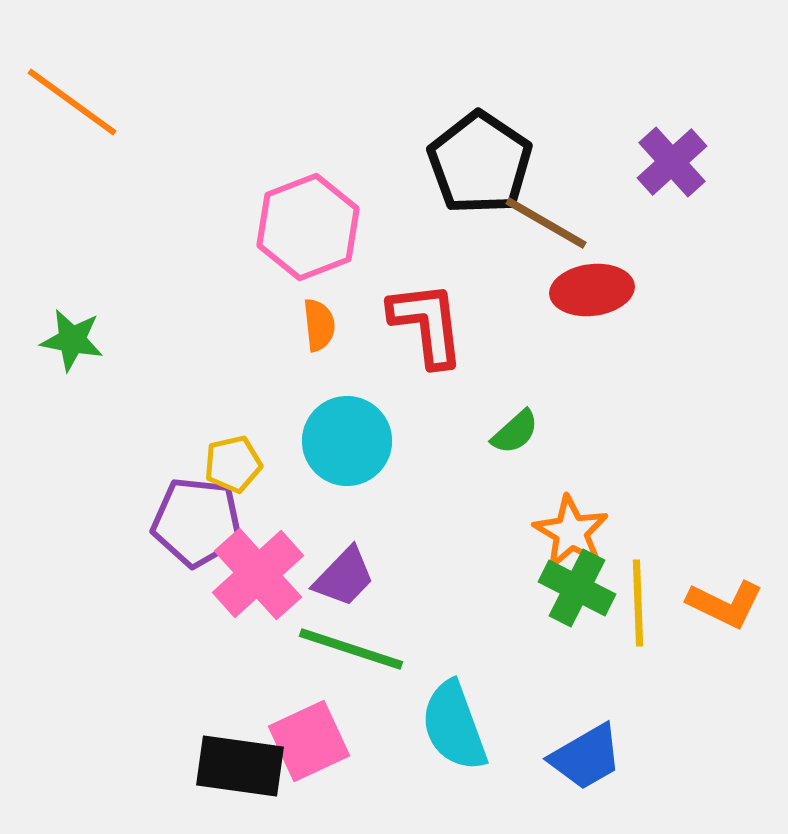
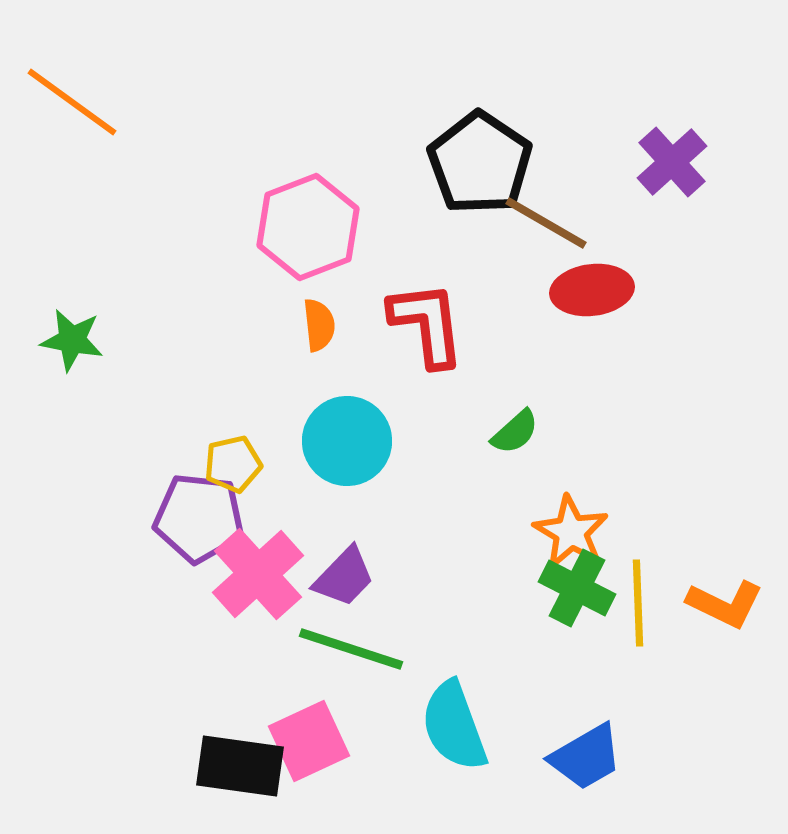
purple pentagon: moved 2 px right, 4 px up
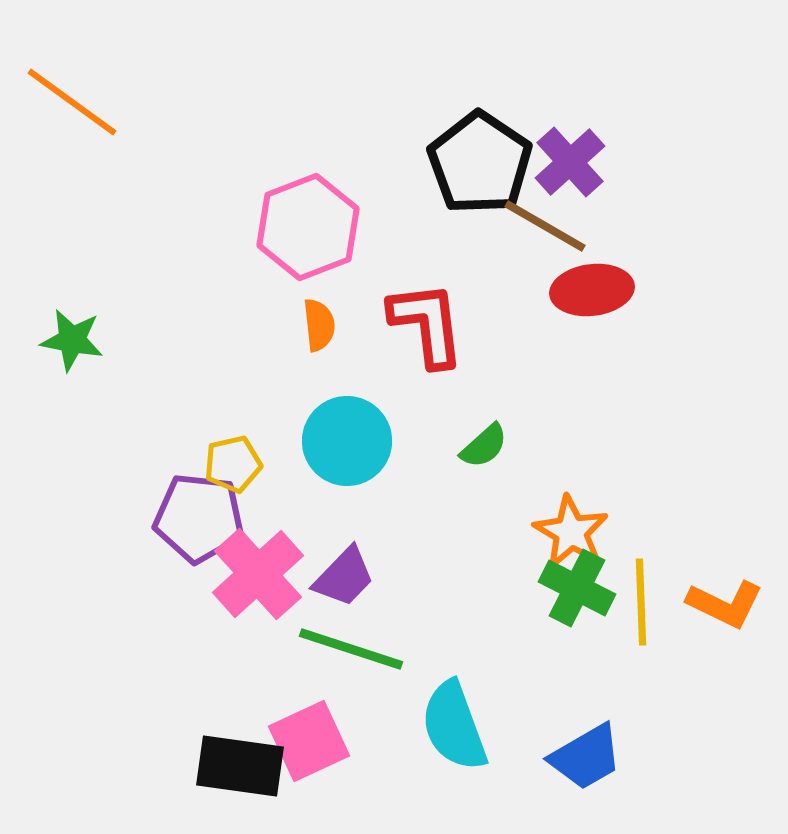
purple cross: moved 102 px left
brown line: moved 1 px left, 3 px down
green semicircle: moved 31 px left, 14 px down
yellow line: moved 3 px right, 1 px up
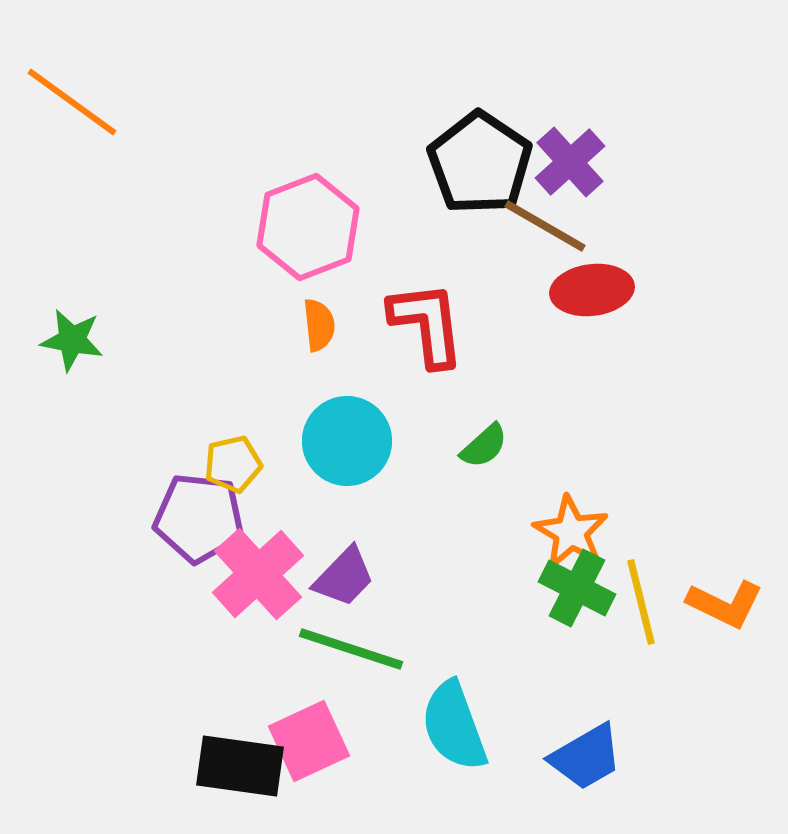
yellow line: rotated 12 degrees counterclockwise
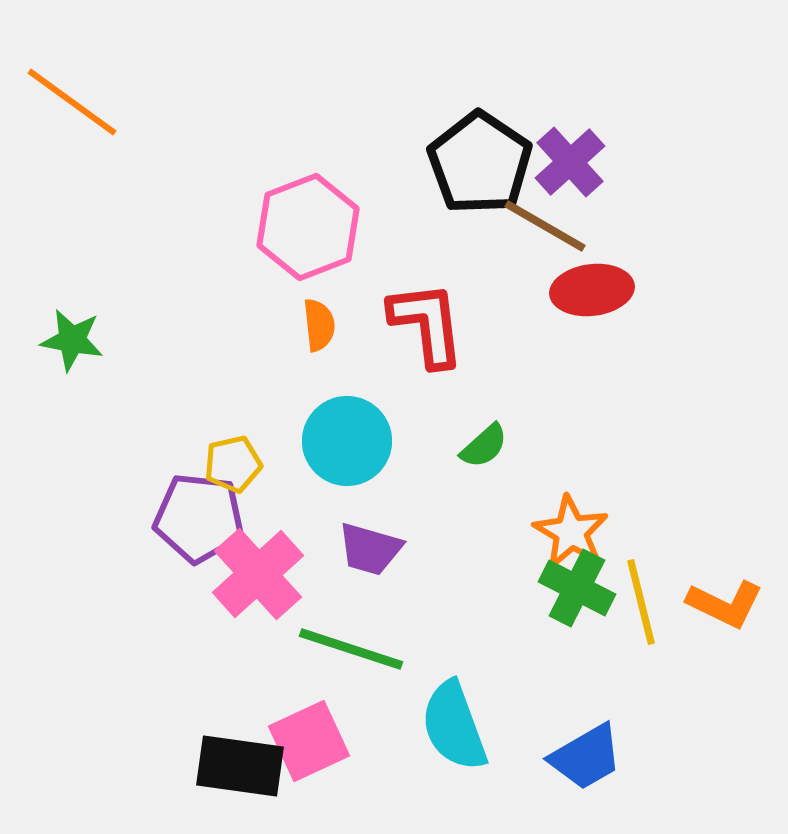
purple trapezoid: moved 26 px right, 28 px up; rotated 62 degrees clockwise
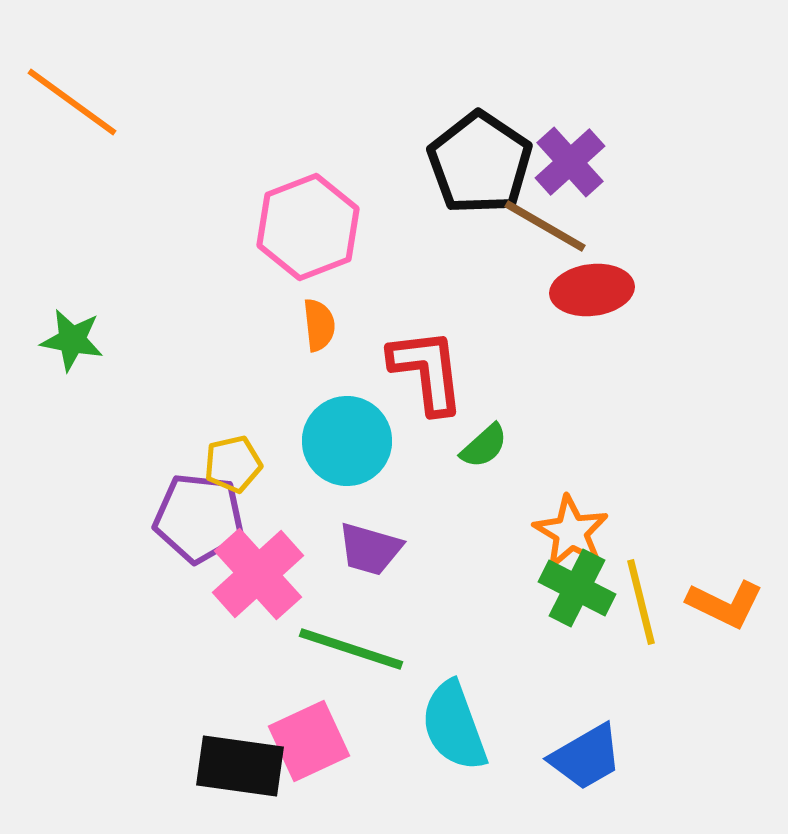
red L-shape: moved 47 px down
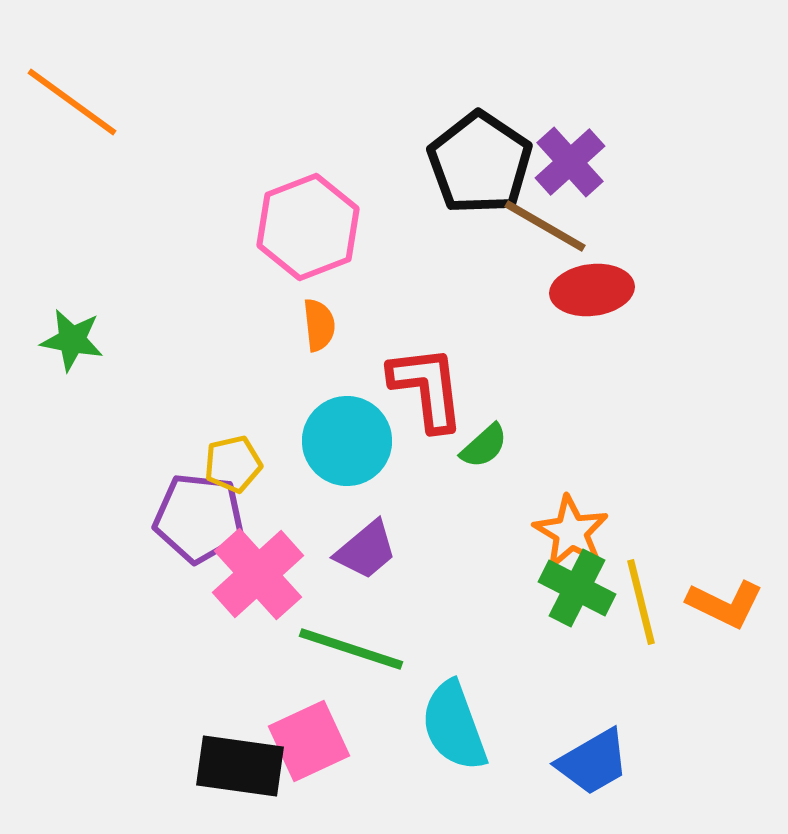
red L-shape: moved 17 px down
purple trapezoid: moved 4 px left, 1 px down; rotated 56 degrees counterclockwise
blue trapezoid: moved 7 px right, 5 px down
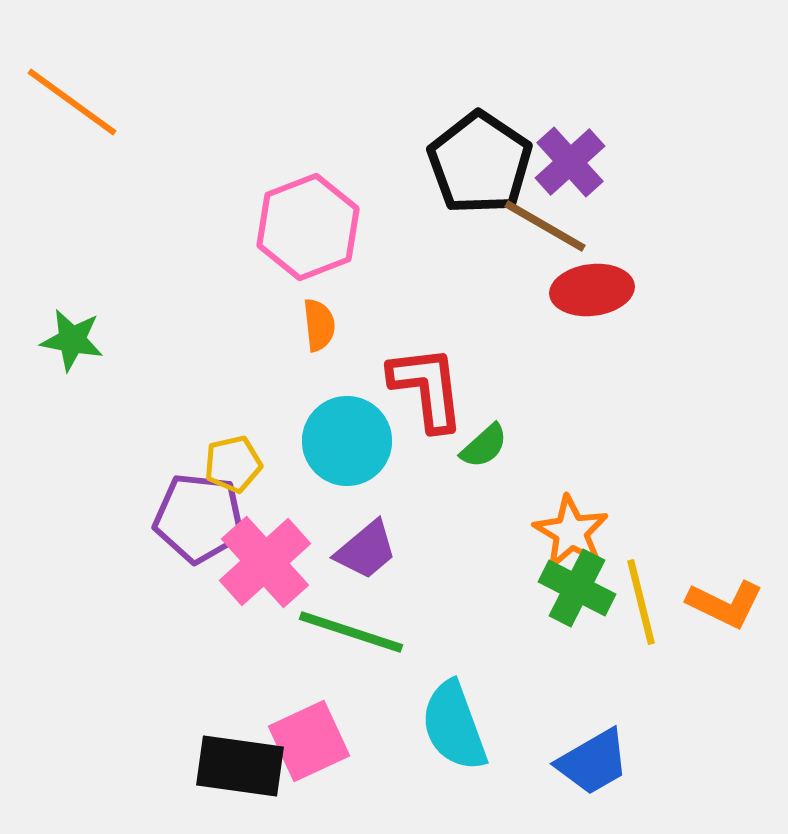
pink cross: moved 7 px right, 12 px up
green line: moved 17 px up
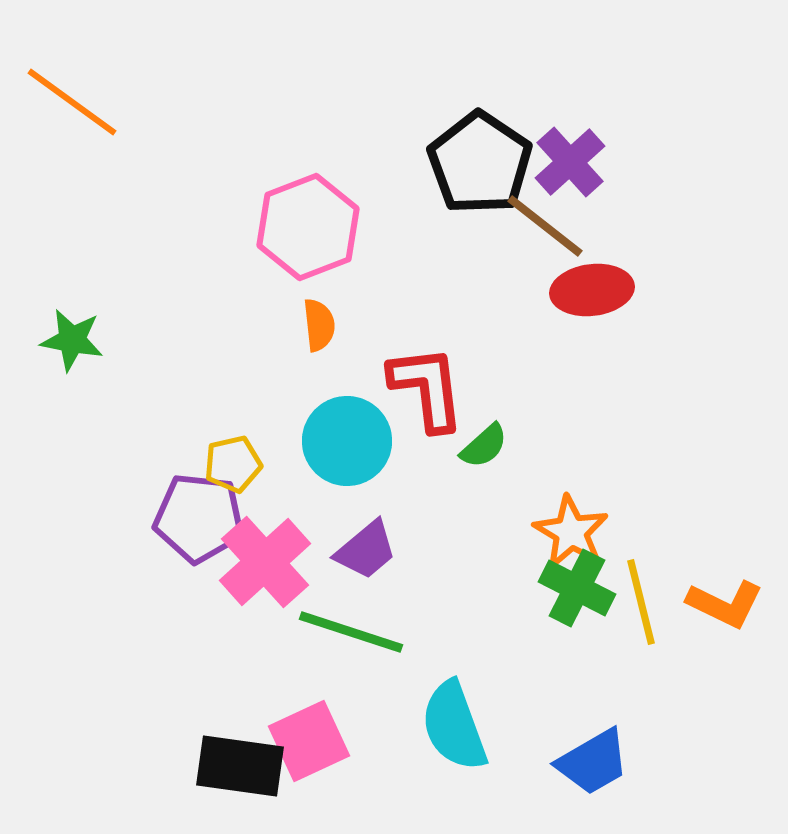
brown line: rotated 8 degrees clockwise
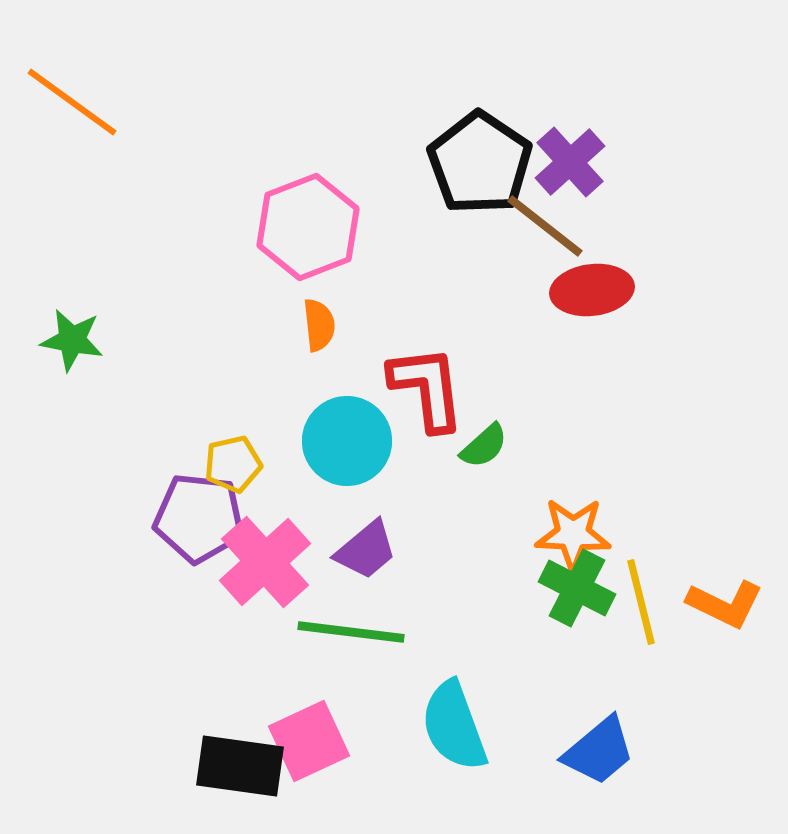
orange star: moved 2 px right, 2 px down; rotated 28 degrees counterclockwise
green line: rotated 11 degrees counterclockwise
blue trapezoid: moved 6 px right, 11 px up; rotated 10 degrees counterclockwise
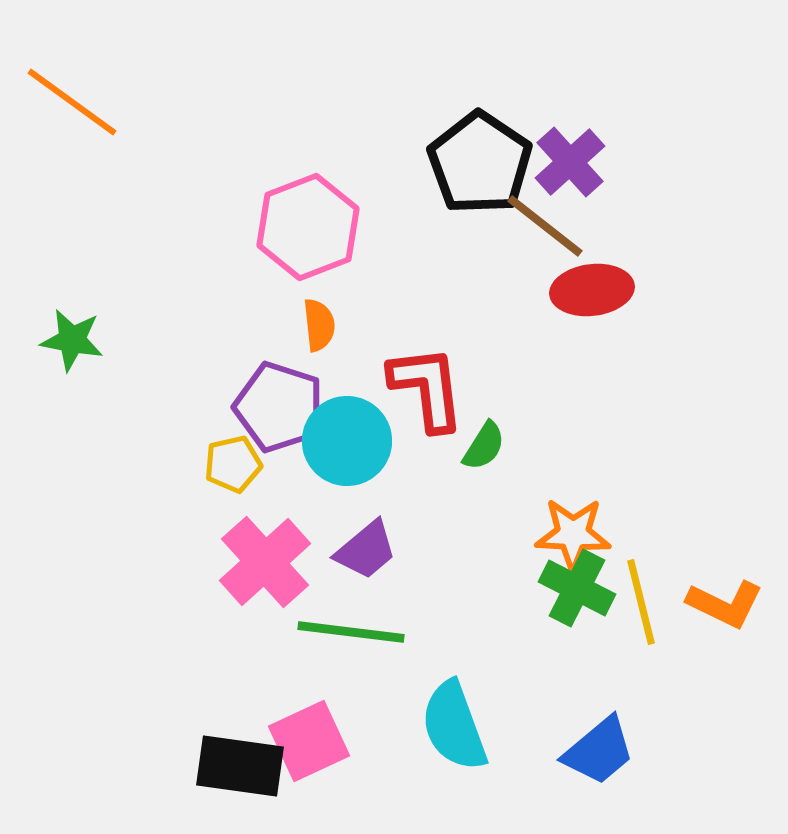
green semicircle: rotated 16 degrees counterclockwise
purple pentagon: moved 80 px right, 111 px up; rotated 12 degrees clockwise
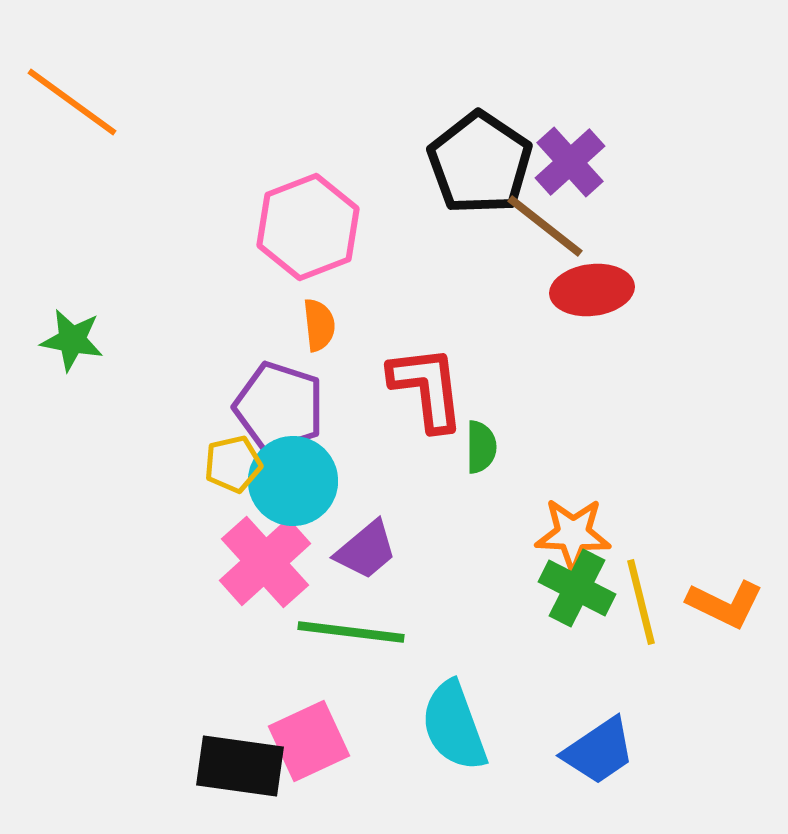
cyan circle: moved 54 px left, 40 px down
green semicircle: moved 3 px left, 1 px down; rotated 32 degrees counterclockwise
blue trapezoid: rotated 6 degrees clockwise
